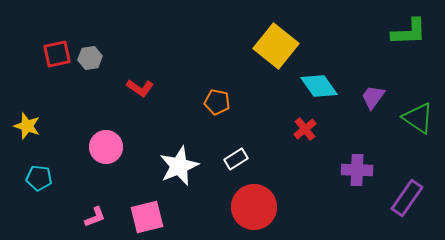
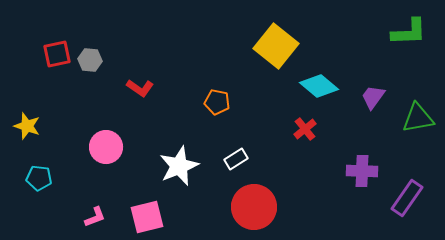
gray hexagon: moved 2 px down; rotated 15 degrees clockwise
cyan diamond: rotated 15 degrees counterclockwise
green triangle: rotated 44 degrees counterclockwise
purple cross: moved 5 px right, 1 px down
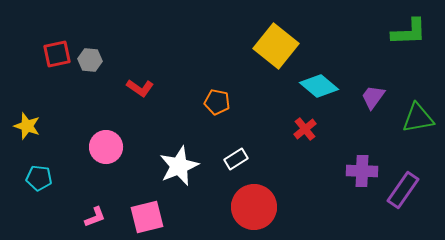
purple rectangle: moved 4 px left, 8 px up
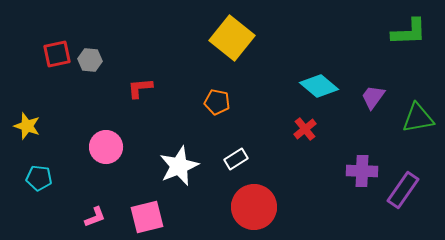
yellow square: moved 44 px left, 8 px up
red L-shape: rotated 140 degrees clockwise
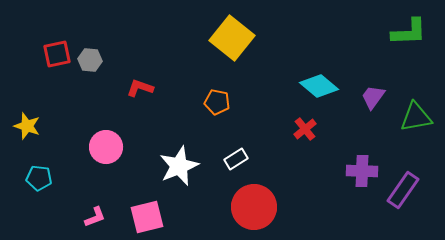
red L-shape: rotated 24 degrees clockwise
green triangle: moved 2 px left, 1 px up
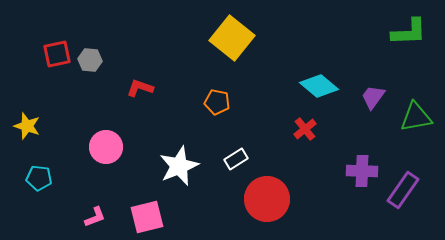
red circle: moved 13 px right, 8 px up
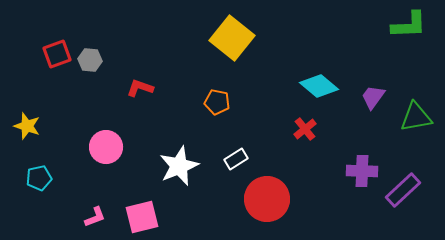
green L-shape: moved 7 px up
red square: rotated 8 degrees counterclockwise
cyan pentagon: rotated 20 degrees counterclockwise
purple rectangle: rotated 12 degrees clockwise
pink square: moved 5 px left
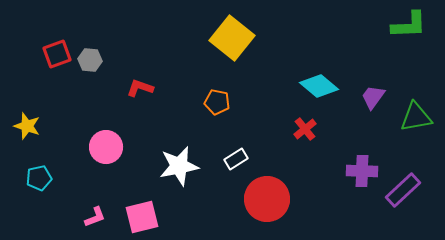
white star: rotated 12 degrees clockwise
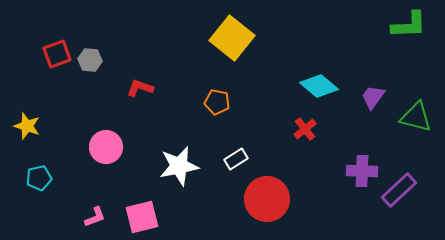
green triangle: rotated 24 degrees clockwise
purple rectangle: moved 4 px left
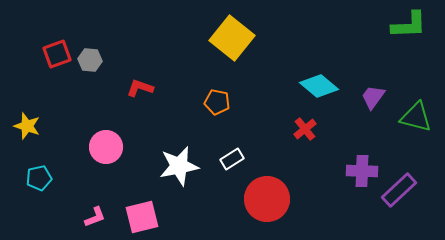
white rectangle: moved 4 px left
